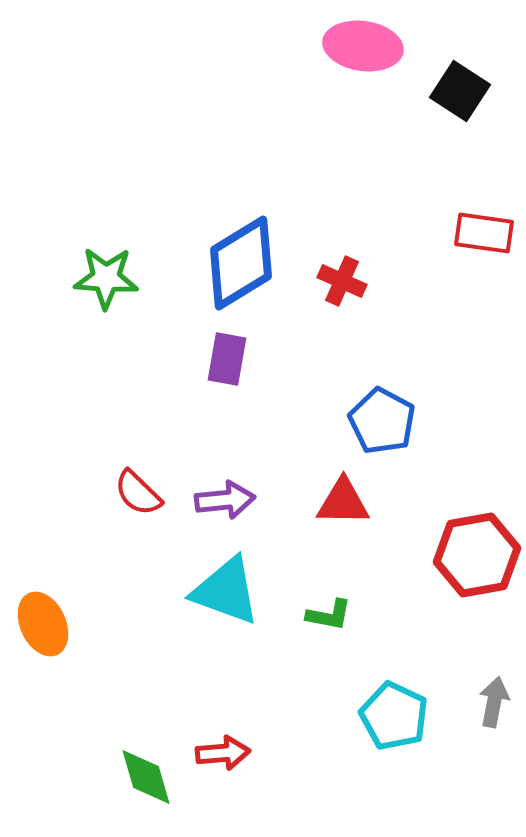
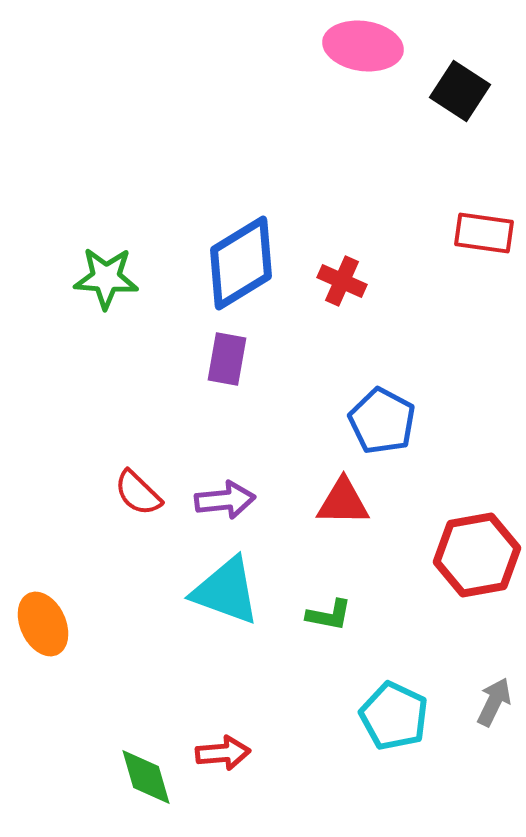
gray arrow: rotated 15 degrees clockwise
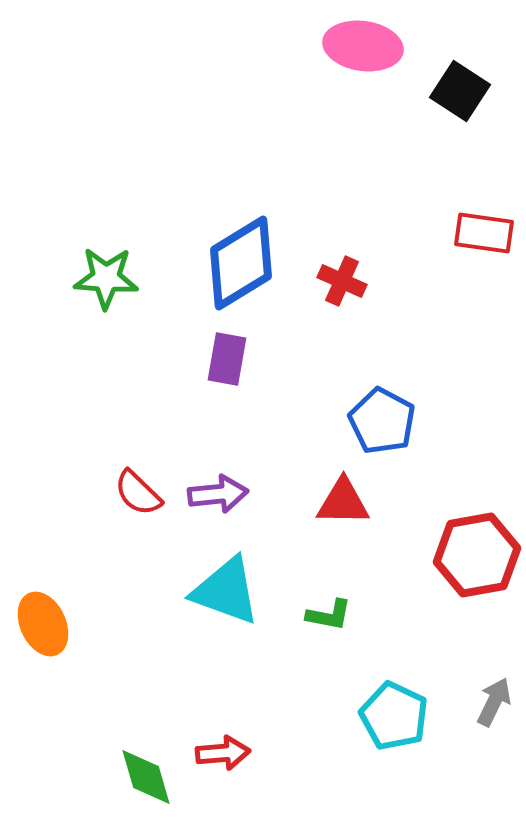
purple arrow: moved 7 px left, 6 px up
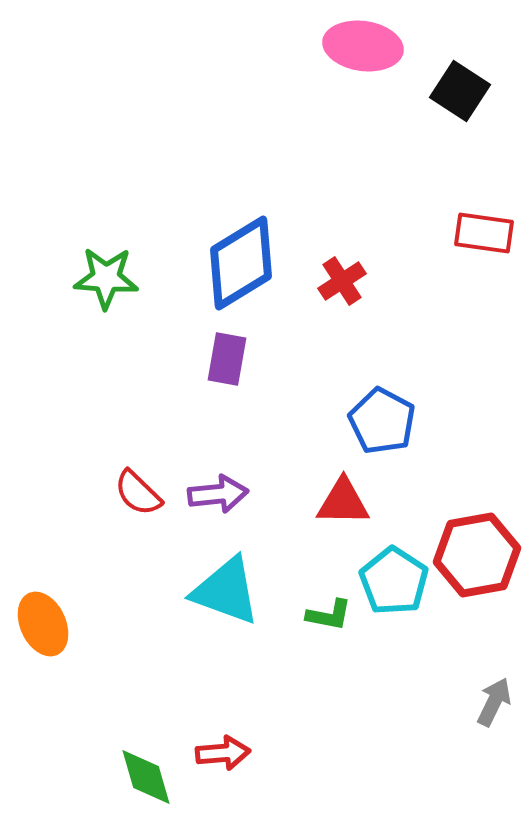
red cross: rotated 33 degrees clockwise
cyan pentagon: moved 135 px up; rotated 8 degrees clockwise
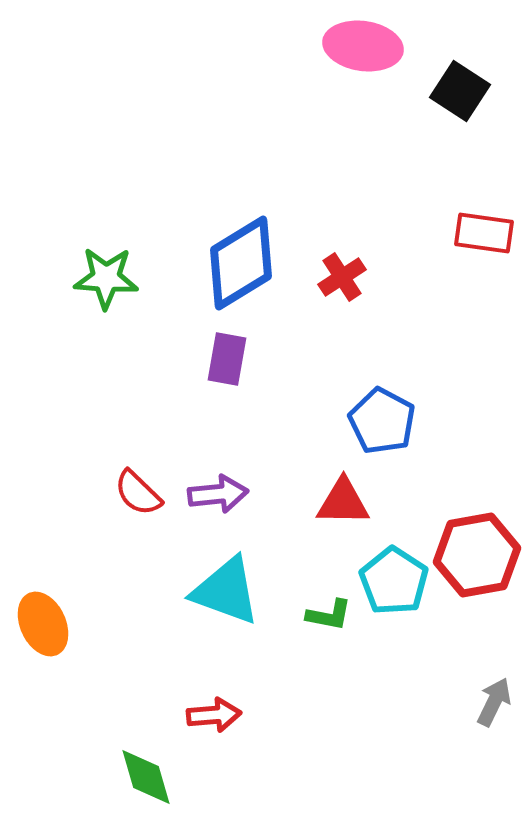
red cross: moved 4 px up
red arrow: moved 9 px left, 38 px up
